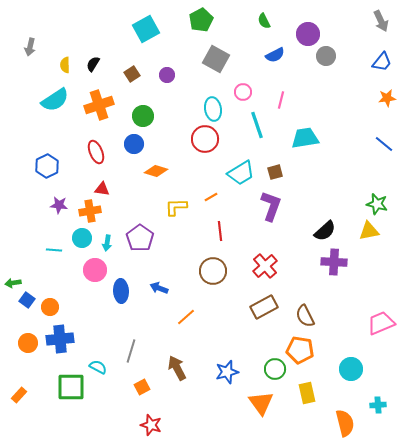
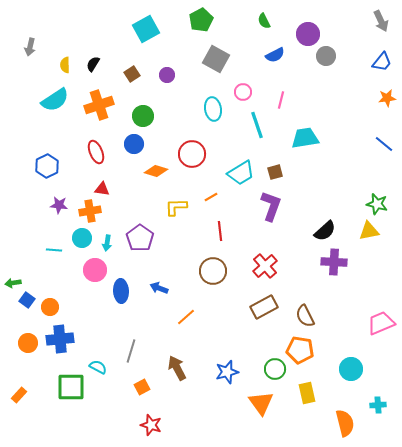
red circle at (205, 139): moved 13 px left, 15 px down
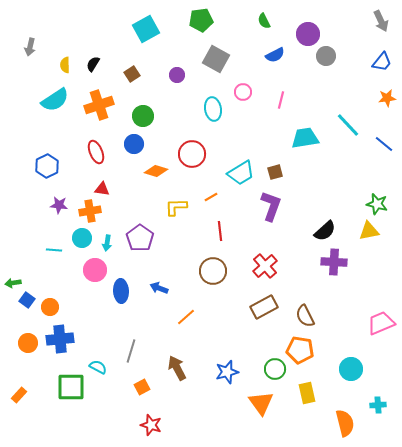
green pentagon at (201, 20): rotated 20 degrees clockwise
purple circle at (167, 75): moved 10 px right
cyan line at (257, 125): moved 91 px right; rotated 24 degrees counterclockwise
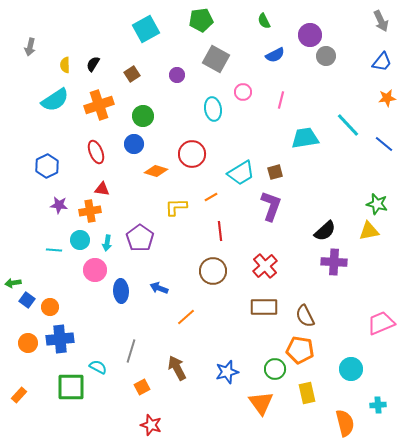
purple circle at (308, 34): moved 2 px right, 1 px down
cyan circle at (82, 238): moved 2 px left, 2 px down
brown rectangle at (264, 307): rotated 28 degrees clockwise
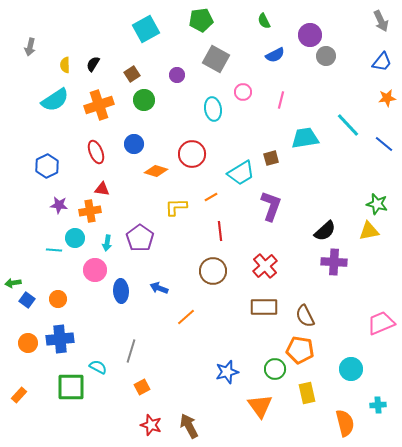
green circle at (143, 116): moved 1 px right, 16 px up
brown square at (275, 172): moved 4 px left, 14 px up
cyan circle at (80, 240): moved 5 px left, 2 px up
orange circle at (50, 307): moved 8 px right, 8 px up
brown arrow at (177, 368): moved 12 px right, 58 px down
orange triangle at (261, 403): moved 1 px left, 3 px down
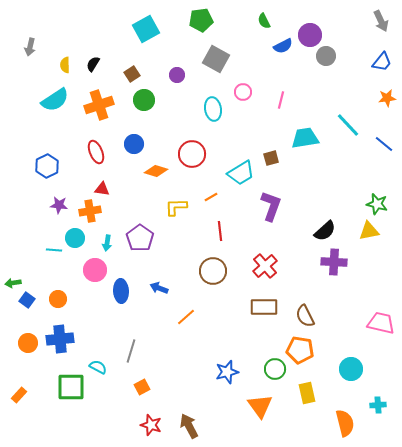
blue semicircle at (275, 55): moved 8 px right, 9 px up
pink trapezoid at (381, 323): rotated 36 degrees clockwise
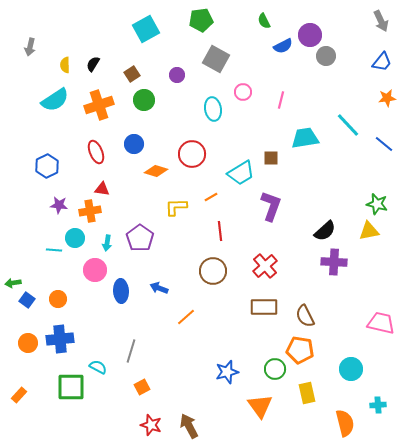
brown square at (271, 158): rotated 14 degrees clockwise
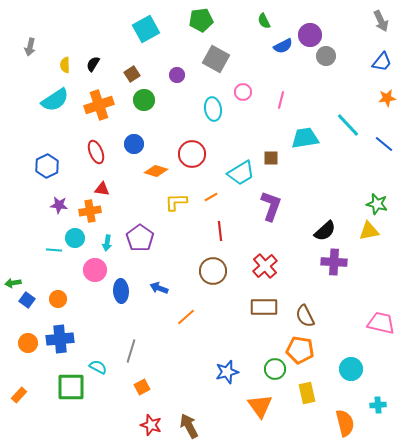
yellow L-shape at (176, 207): moved 5 px up
